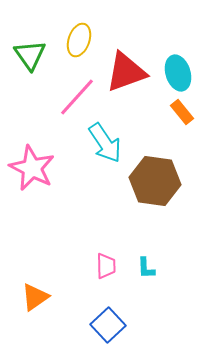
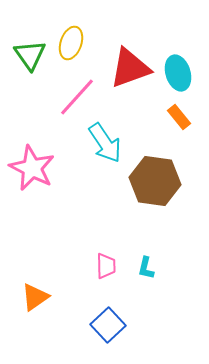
yellow ellipse: moved 8 px left, 3 px down
red triangle: moved 4 px right, 4 px up
orange rectangle: moved 3 px left, 5 px down
cyan L-shape: rotated 15 degrees clockwise
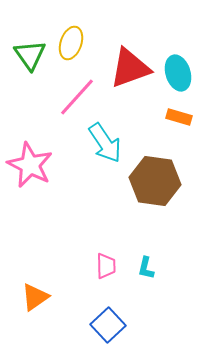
orange rectangle: rotated 35 degrees counterclockwise
pink star: moved 2 px left, 3 px up
